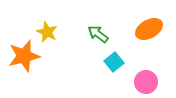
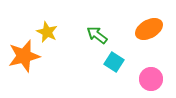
green arrow: moved 1 px left, 1 px down
cyan square: rotated 18 degrees counterclockwise
pink circle: moved 5 px right, 3 px up
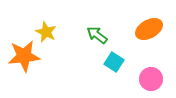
yellow star: moved 1 px left
orange star: rotated 8 degrees clockwise
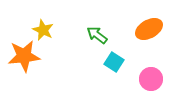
yellow star: moved 3 px left, 2 px up
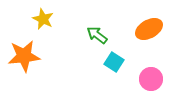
yellow star: moved 11 px up
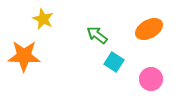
orange star: rotated 8 degrees clockwise
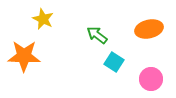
orange ellipse: rotated 16 degrees clockwise
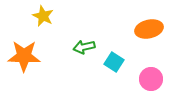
yellow star: moved 3 px up
green arrow: moved 13 px left, 12 px down; rotated 50 degrees counterclockwise
